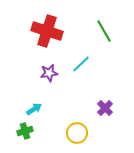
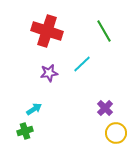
cyan line: moved 1 px right
yellow circle: moved 39 px right
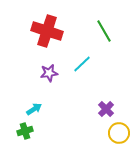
purple cross: moved 1 px right, 1 px down
yellow circle: moved 3 px right
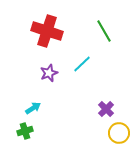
purple star: rotated 12 degrees counterclockwise
cyan arrow: moved 1 px left, 1 px up
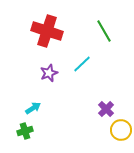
yellow circle: moved 2 px right, 3 px up
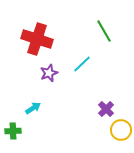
red cross: moved 10 px left, 8 px down
green cross: moved 12 px left; rotated 14 degrees clockwise
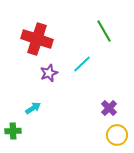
purple cross: moved 3 px right, 1 px up
yellow circle: moved 4 px left, 5 px down
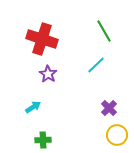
red cross: moved 5 px right
cyan line: moved 14 px right, 1 px down
purple star: moved 1 px left, 1 px down; rotated 18 degrees counterclockwise
cyan arrow: moved 1 px up
green cross: moved 30 px right, 9 px down
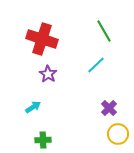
yellow circle: moved 1 px right, 1 px up
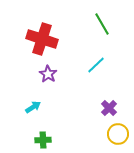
green line: moved 2 px left, 7 px up
